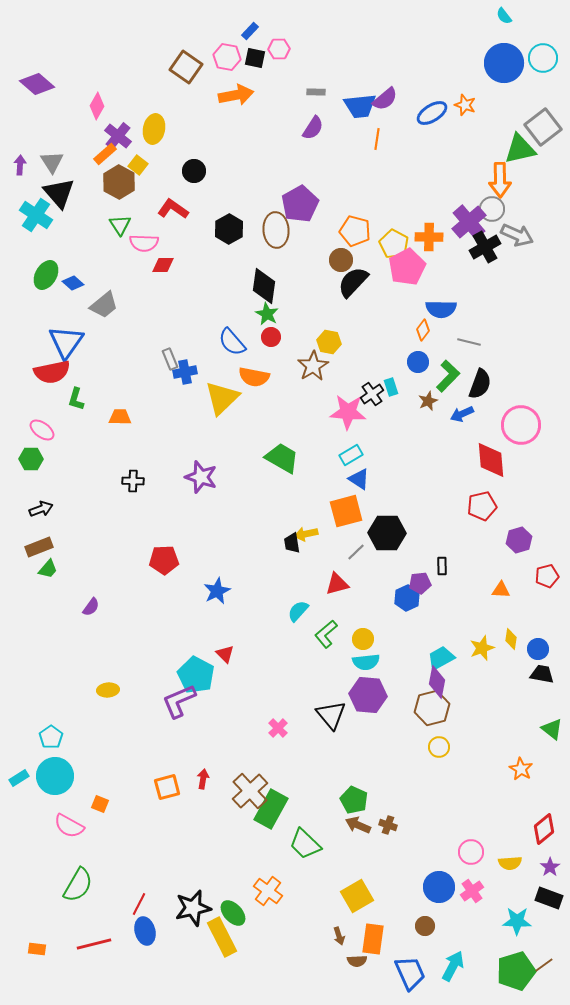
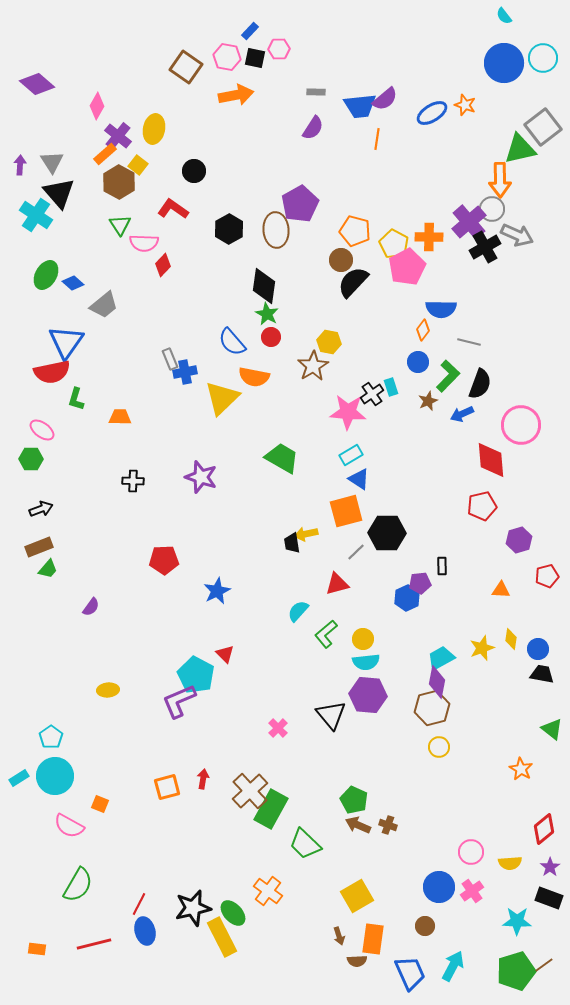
red diamond at (163, 265): rotated 45 degrees counterclockwise
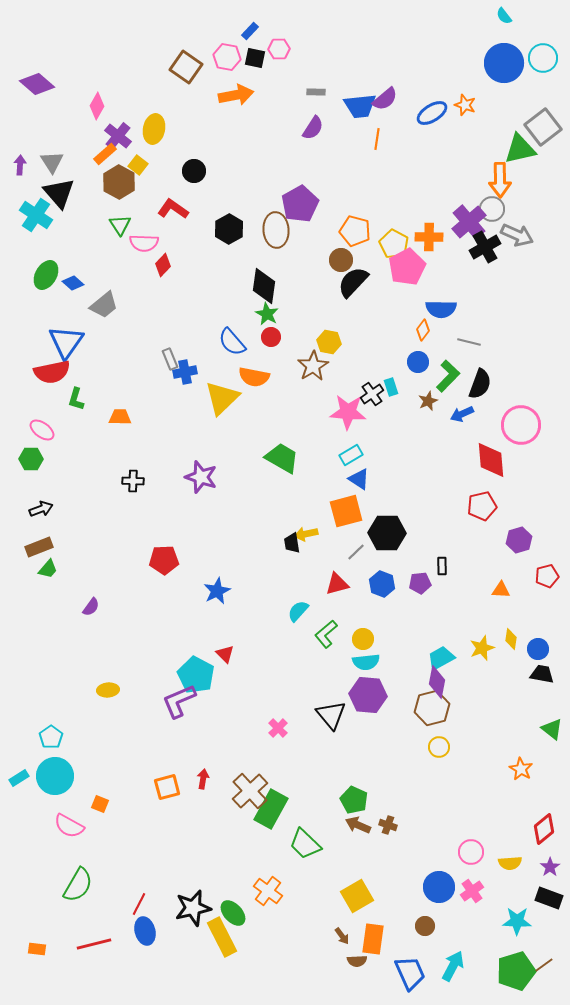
blue hexagon at (407, 598): moved 25 px left, 14 px up; rotated 15 degrees counterclockwise
brown arrow at (339, 936): moved 3 px right; rotated 18 degrees counterclockwise
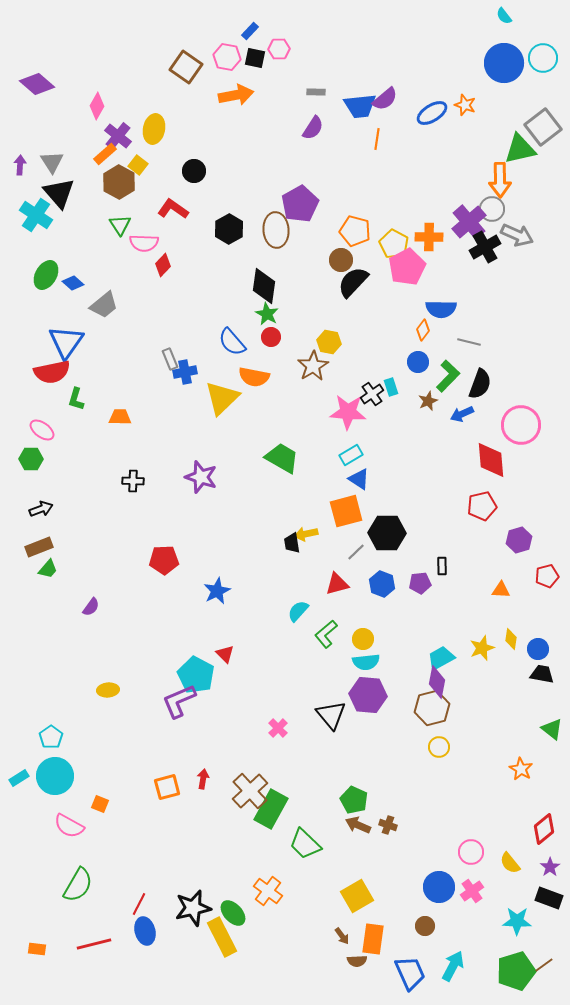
yellow semicircle at (510, 863): rotated 55 degrees clockwise
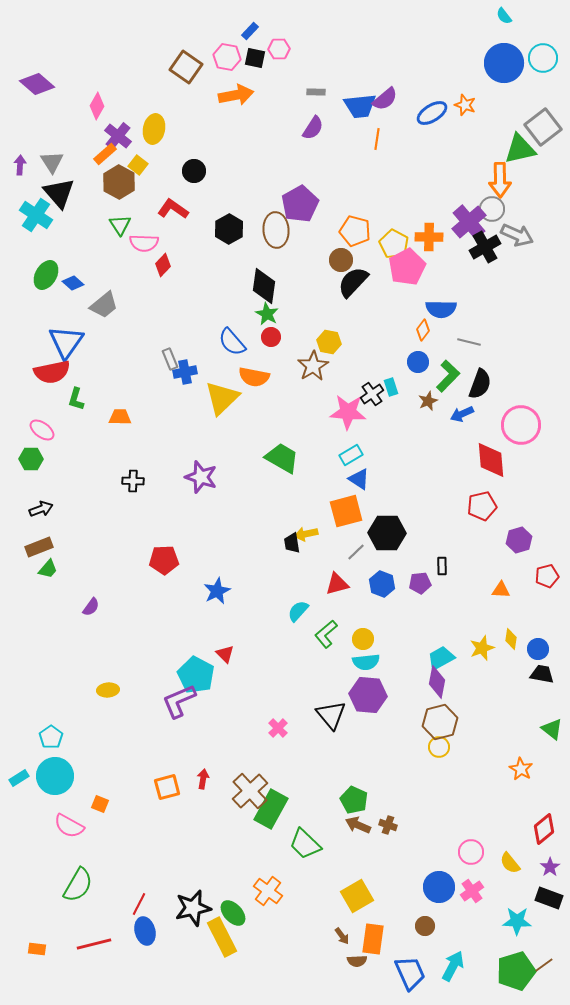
brown hexagon at (432, 708): moved 8 px right, 14 px down
